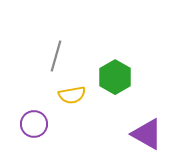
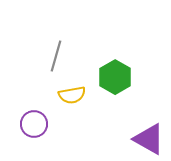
purple triangle: moved 2 px right, 5 px down
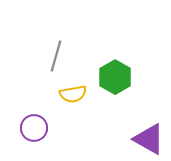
yellow semicircle: moved 1 px right, 1 px up
purple circle: moved 4 px down
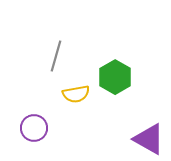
yellow semicircle: moved 3 px right
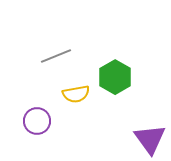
gray line: rotated 52 degrees clockwise
purple circle: moved 3 px right, 7 px up
purple triangle: moved 1 px right; rotated 24 degrees clockwise
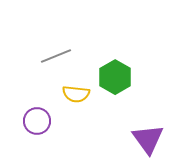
yellow semicircle: rotated 16 degrees clockwise
purple triangle: moved 2 px left
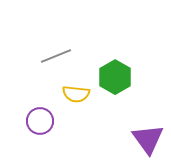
purple circle: moved 3 px right
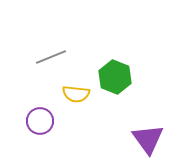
gray line: moved 5 px left, 1 px down
green hexagon: rotated 8 degrees counterclockwise
